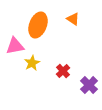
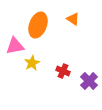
red cross: rotated 24 degrees counterclockwise
purple cross: moved 4 px up
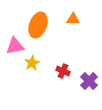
orange triangle: rotated 32 degrees counterclockwise
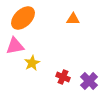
orange ellipse: moved 15 px left, 7 px up; rotated 25 degrees clockwise
red cross: moved 6 px down
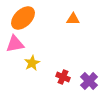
pink triangle: moved 2 px up
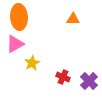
orange ellipse: moved 4 px left, 1 px up; rotated 50 degrees counterclockwise
pink triangle: rotated 18 degrees counterclockwise
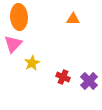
pink triangle: moved 2 px left; rotated 18 degrees counterclockwise
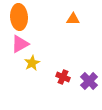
pink triangle: moved 7 px right; rotated 18 degrees clockwise
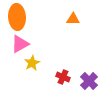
orange ellipse: moved 2 px left
